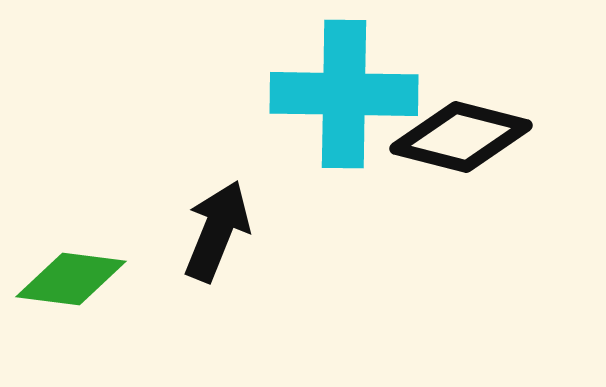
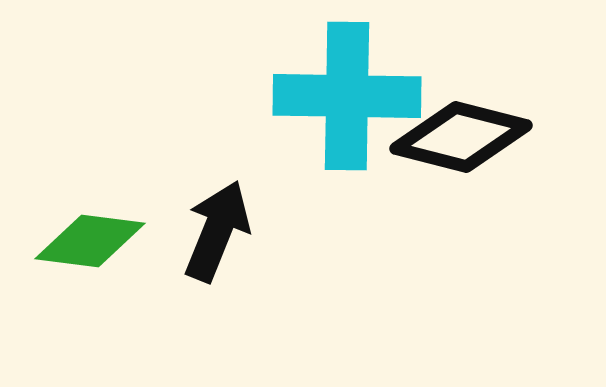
cyan cross: moved 3 px right, 2 px down
green diamond: moved 19 px right, 38 px up
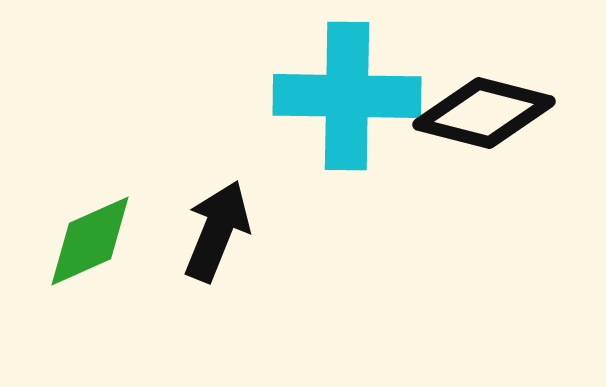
black diamond: moved 23 px right, 24 px up
green diamond: rotated 31 degrees counterclockwise
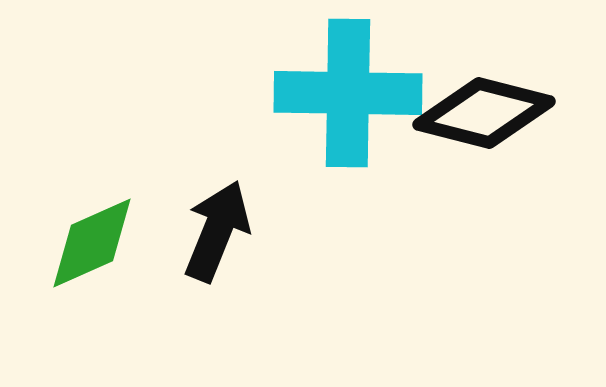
cyan cross: moved 1 px right, 3 px up
green diamond: moved 2 px right, 2 px down
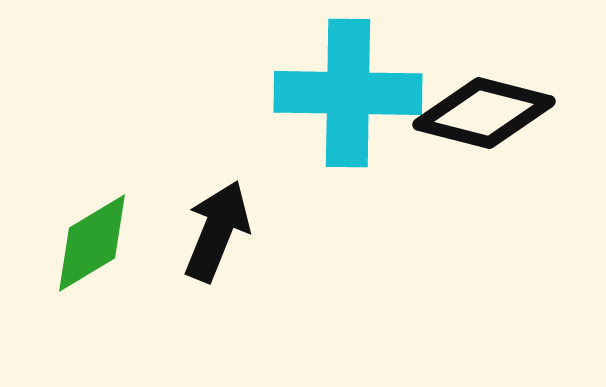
green diamond: rotated 7 degrees counterclockwise
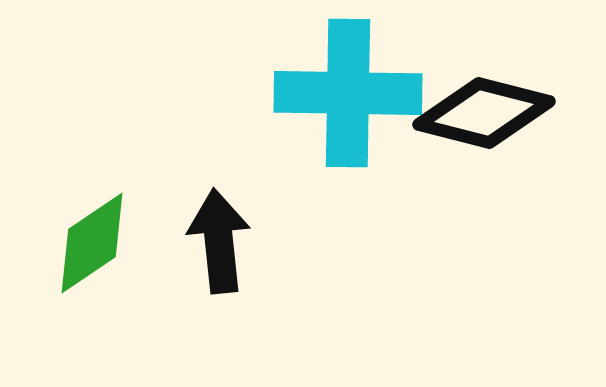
black arrow: moved 2 px right, 10 px down; rotated 28 degrees counterclockwise
green diamond: rotated 3 degrees counterclockwise
